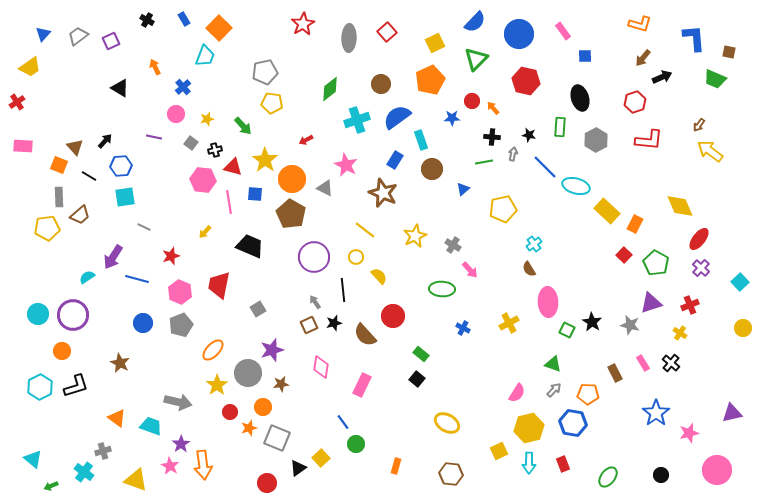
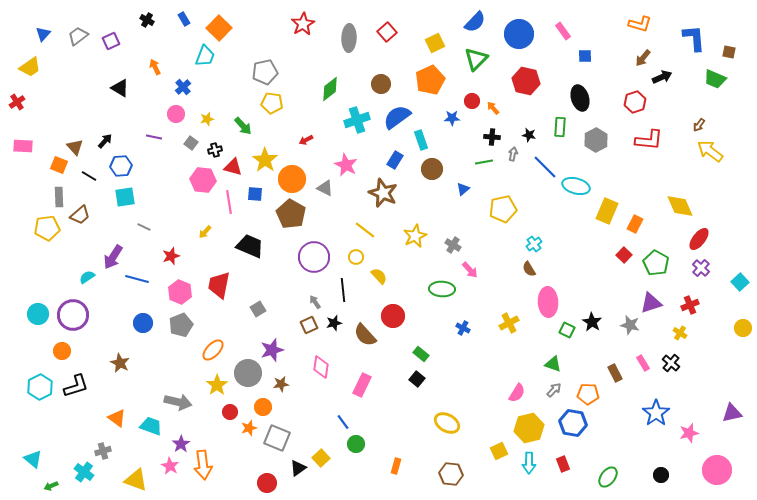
yellow rectangle at (607, 211): rotated 70 degrees clockwise
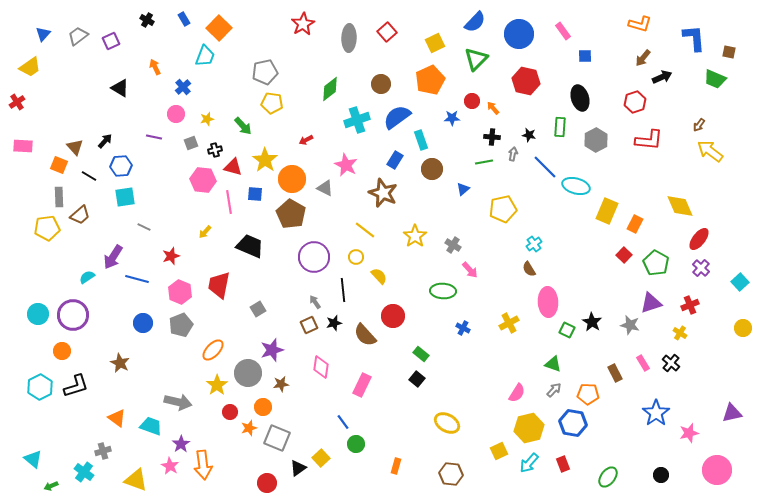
gray square at (191, 143): rotated 32 degrees clockwise
yellow star at (415, 236): rotated 10 degrees counterclockwise
green ellipse at (442, 289): moved 1 px right, 2 px down
cyan arrow at (529, 463): rotated 40 degrees clockwise
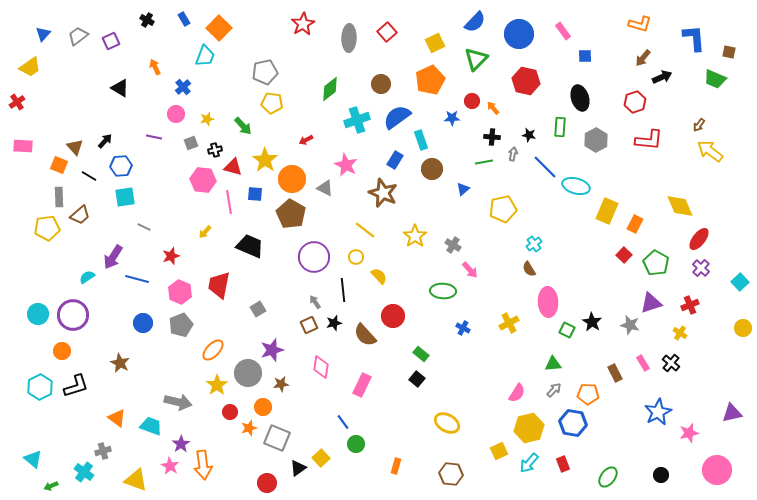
green triangle at (553, 364): rotated 24 degrees counterclockwise
blue star at (656, 413): moved 2 px right, 1 px up; rotated 8 degrees clockwise
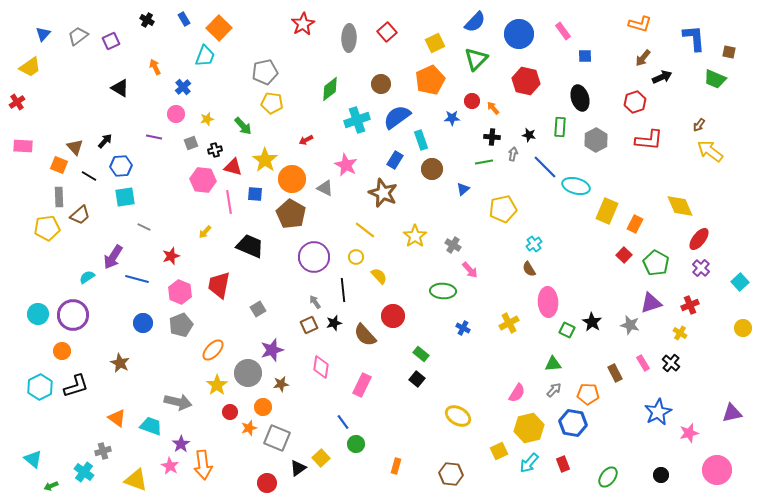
yellow ellipse at (447, 423): moved 11 px right, 7 px up
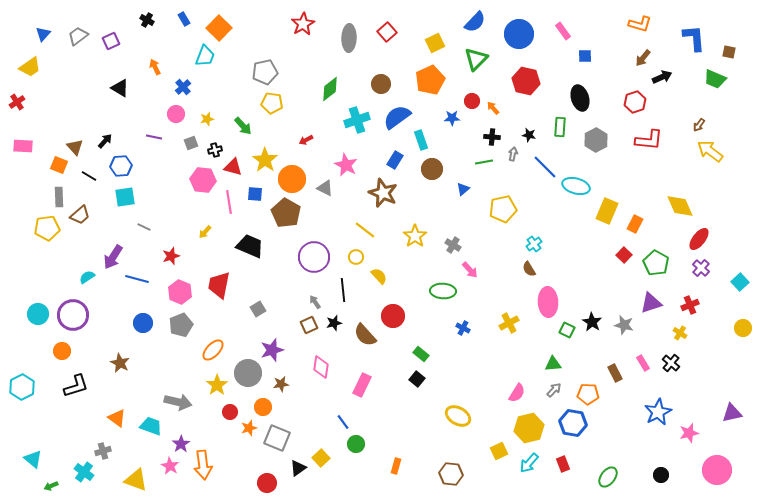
brown pentagon at (291, 214): moved 5 px left, 1 px up
gray star at (630, 325): moved 6 px left
cyan hexagon at (40, 387): moved 18 px left
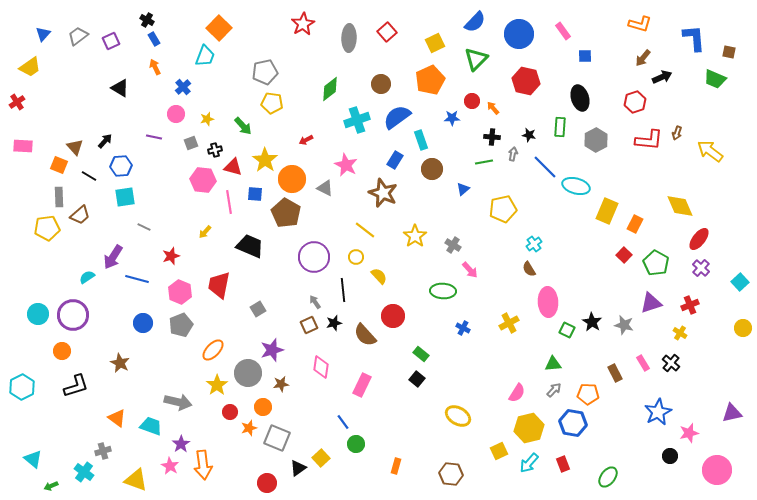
blue rectangle at (184, 19): moved 30 px left, 20 px down
brown arrow at (699, 125): moved 22 px left, 8 px down; rotated 16 degrees counterclockwise
black circle at (661, 475): moved 9 px right, 19 px up
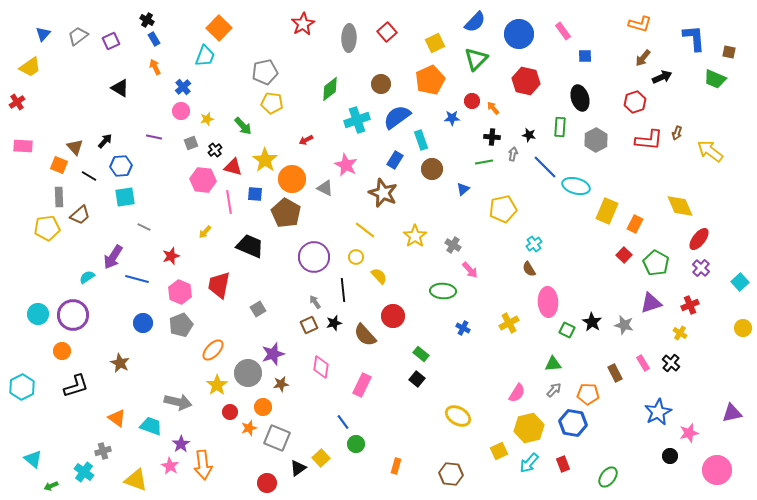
pink circle at (176, 114): moved 5 px right, 3 px up
black cross at (215, 150): rotated 24 degrees counterclockwise
purple star at (272, 350): moved 1 px right, 4 px down
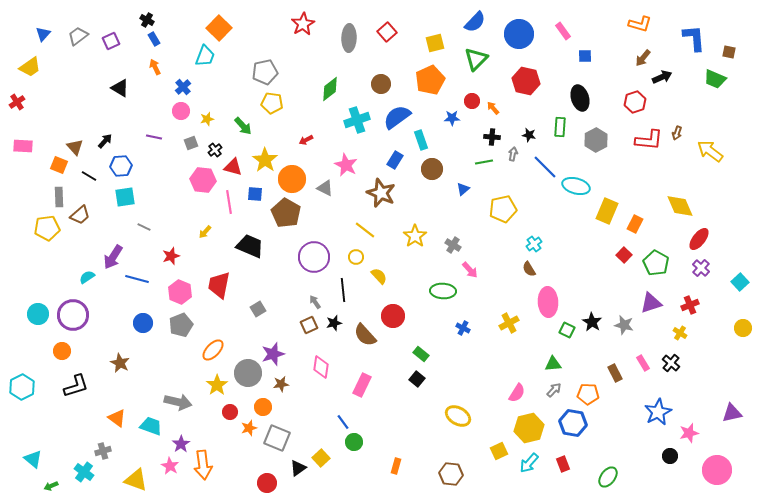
yellow square at (435, 43): rotated 12 degrees clockwise
brown star at (383, 193): moved 2 px left
green circle at (356, 444): moved 2 px left, 2 px up
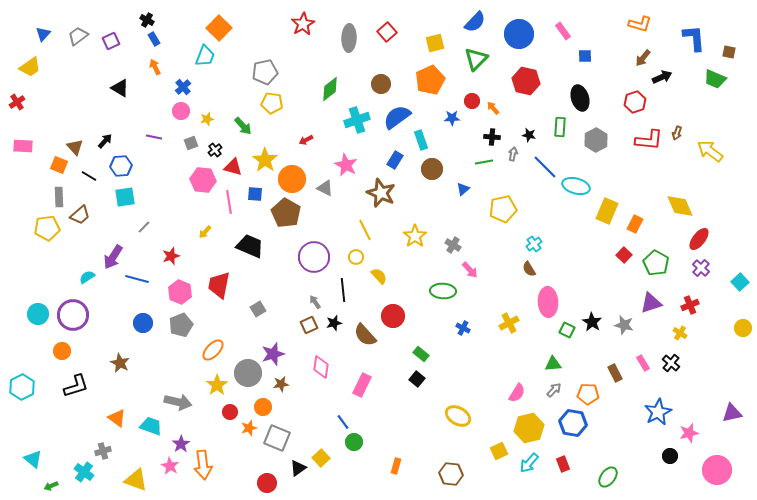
gray line at (144, 227): rotated 72 degrees counterclockwise
yellow line at (365, 230): rotated 25 degrees clockwise
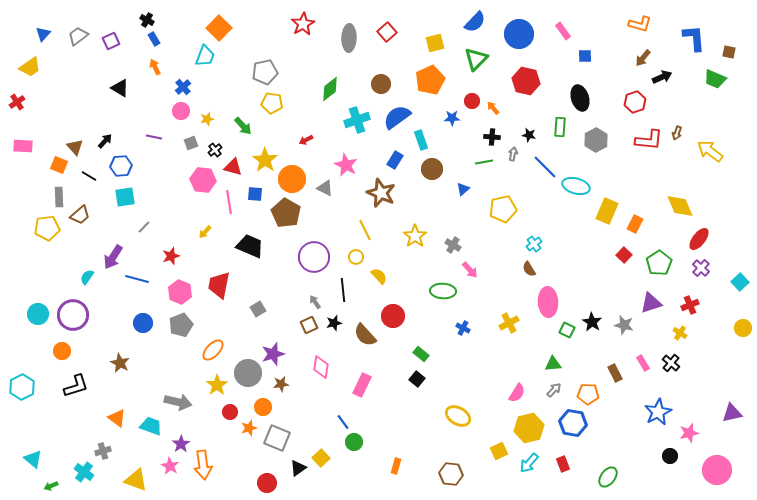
green pentagon at (656, 263): moved 3 px right; rotated 10 degrees clockwise
cyan semicircle at (87, 277): rotated 21 degrees counterclockwise
